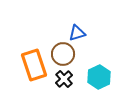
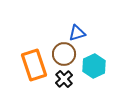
brown circle: moved 1 px right
cyan hexagon: moved 5 px left, 11 px up
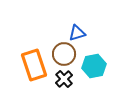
cyan hexagon: rotated 15 degrees clockwise
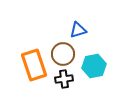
blue triangle: moved 1 px right, 3 px up
brown circle: moved 1 px left
black cross: rotated 36 degrees clockwise
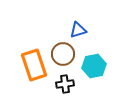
black cross: moved 1 px right, 5 px down
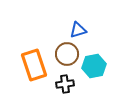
brown circle: moved 4 px right
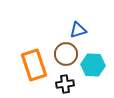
brown circle: moved 1 px left
cyan hexagon: moved 1 px left, 1 px up; rotated 15 degrees clockwise
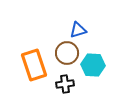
brown circle: moved 1 px right, 1 px up
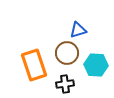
cyan hexagon: moved 3 px right
